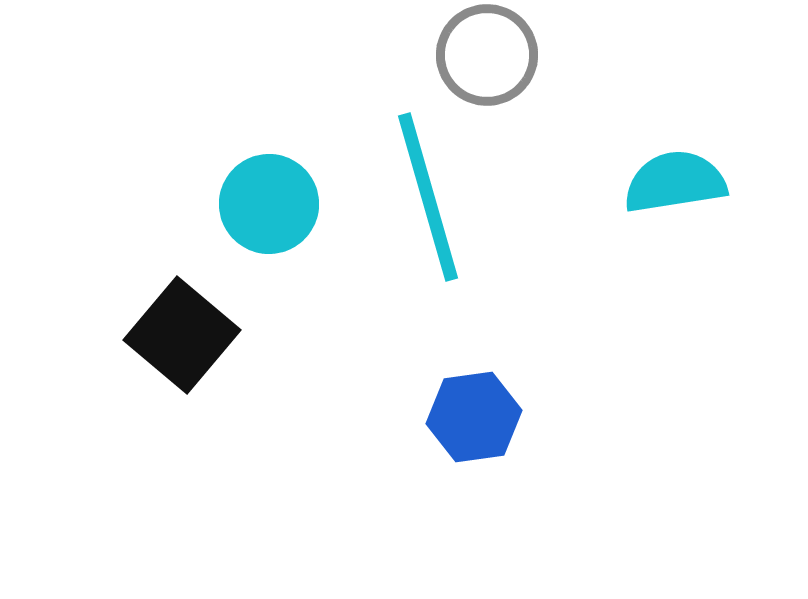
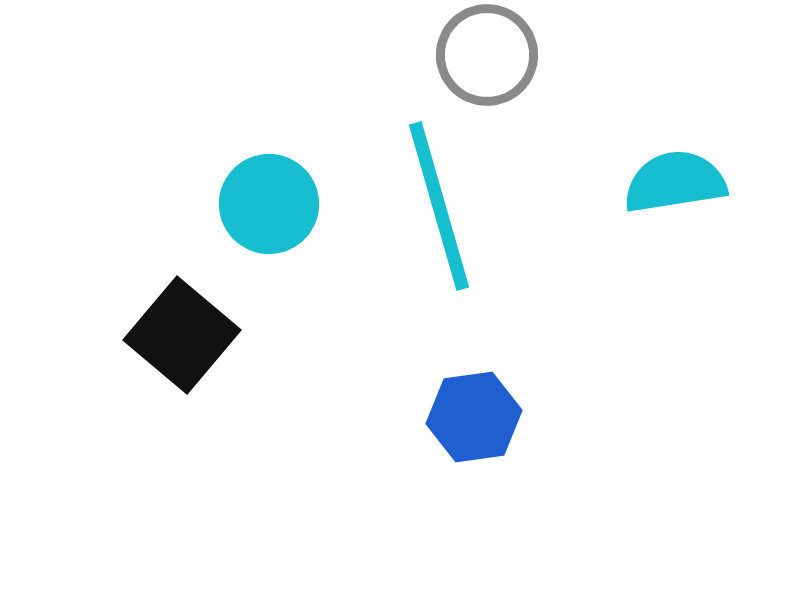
cyan line: moved 11 px right, 9 px down
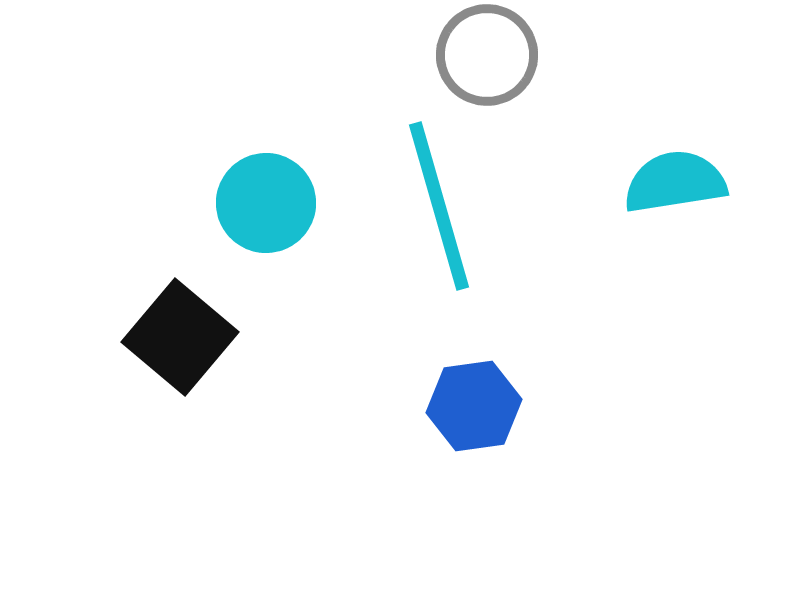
cyan circle: moved 3 px left, 1 px up
black square: moved 2 px left, 2 px down
blue hexagon: moved 11 px up
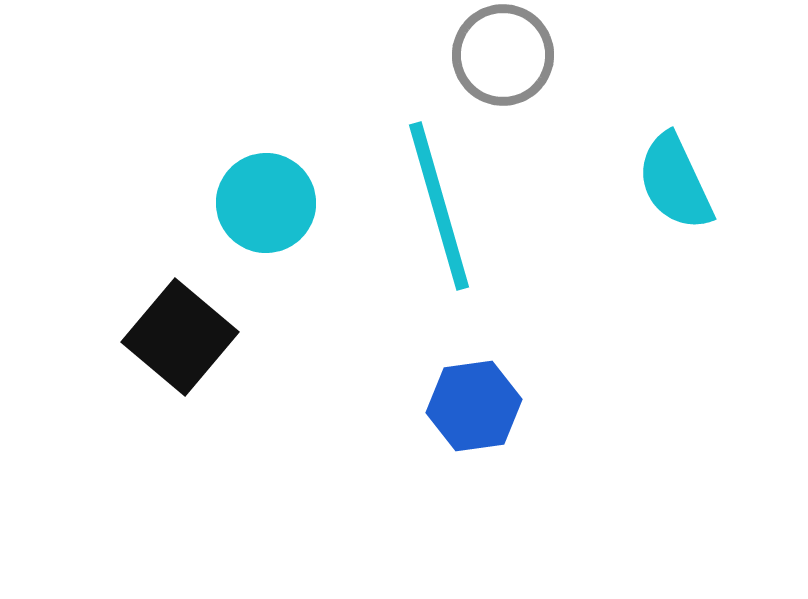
gray circle: moved 16 px right
cyan semicircle: rotated 106 degrees counterclockwise
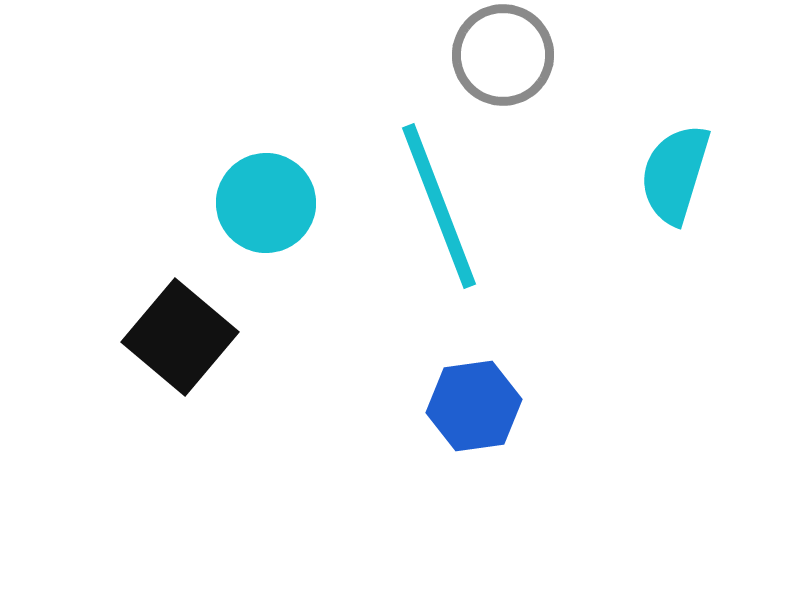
cyan semicircle: moved 8 px up; rotated 42 degrees clockwise
cyan line: rotated 5 degrees counterclockwise
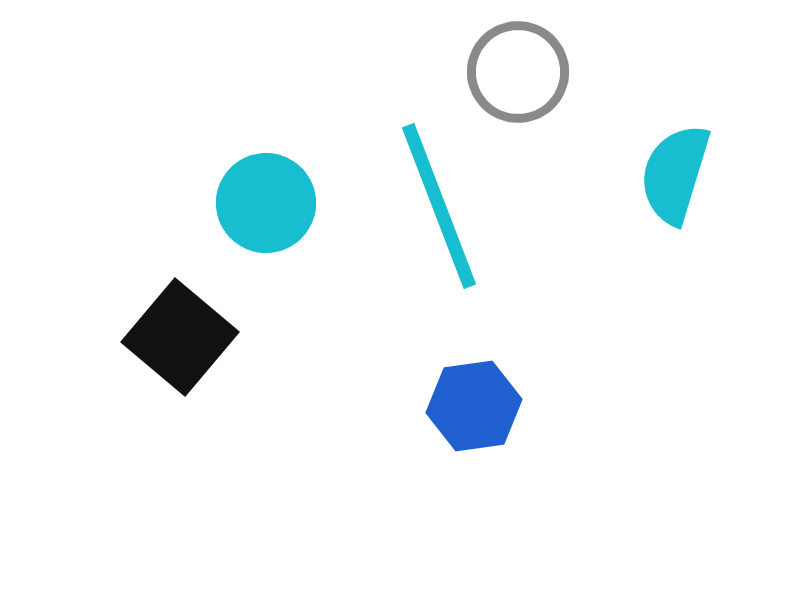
gray circle: moved 15 px right, 17 px down
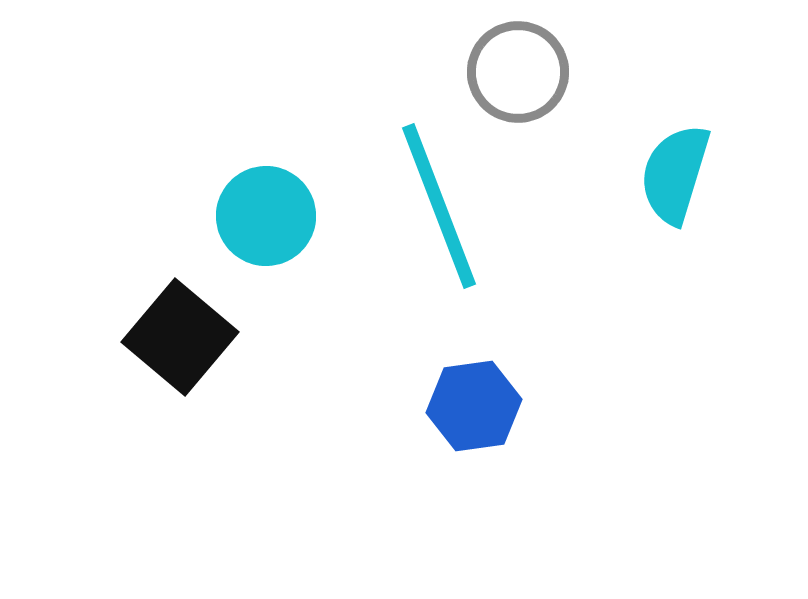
cyan circle: moved 13 px down
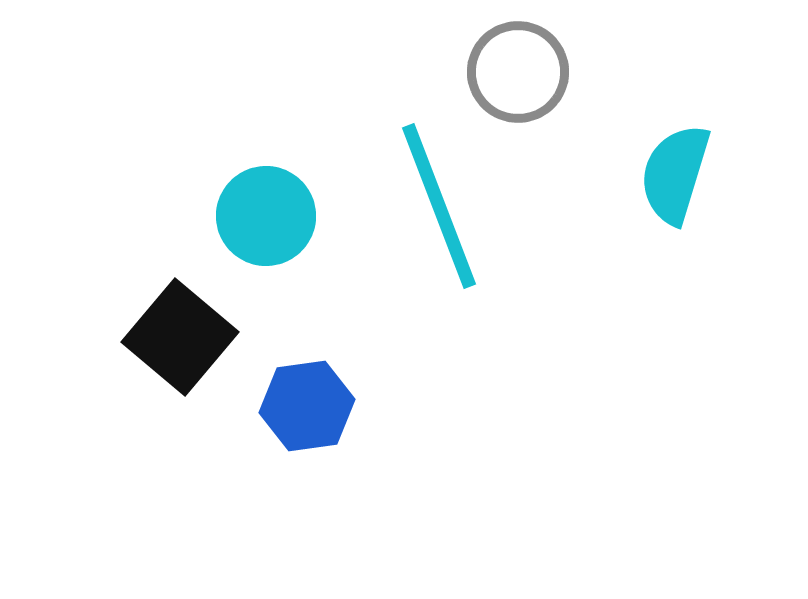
blue hexagon: moved 167 px left
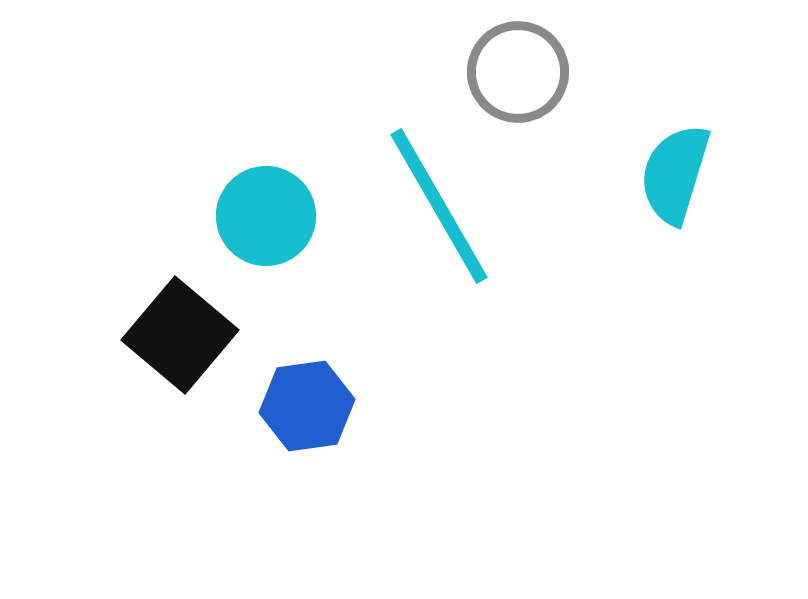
cyan line: rotated 9 degrees counterclockwise
black square: moved 2 px up
